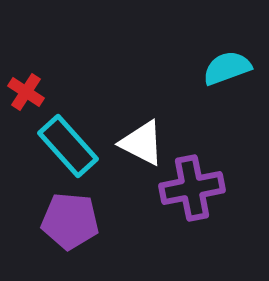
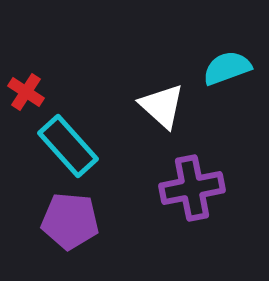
white triangle: moved 20 px right, 37 px up; rotated 15 degrees clockwise
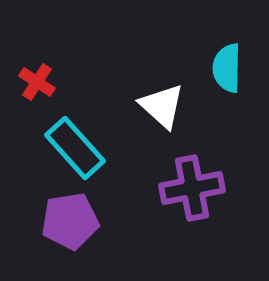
cyan semicircle: rotated 69 degrees counterclockwise
red cross: moved 11 px right, 10 px up
cyan rectangle: moved 7 px right, 2 px down
purple pentagon: rotated 14 degrees counterclockwise
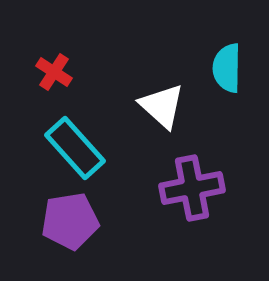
red cross: moved 17 px right, 10 px up
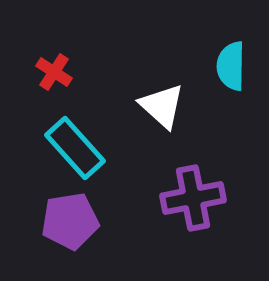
cyan semicircle: moved 4 px right, 2 px up
purple cross: moved 1 px right, 10 px down
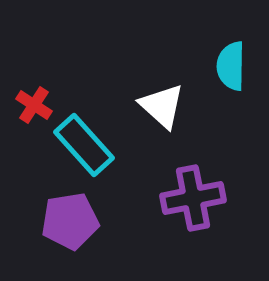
red cross: moved 20 px left, 33 px down
cyan rectangle: moved 9 px right, 3 px up
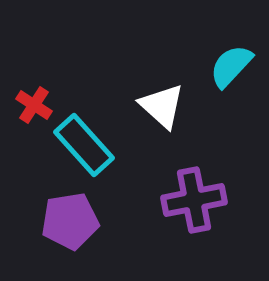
cyan semicircle: rotated 42 degrees clockwise
purple cross: moved 1 px right, 2 px down
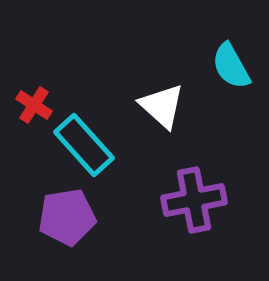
cyan semicircle: rotated 72 degrees counterclockwise
purple pentagon: moved 3 px left, 4 px up
